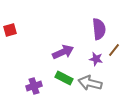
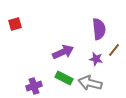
red square: moved 5 px right, 6 px up
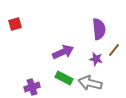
purple cross: moved 2 px left, 1 px down
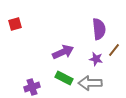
gray arrow: rotated 15 degrees counterclockwise
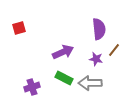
red square: moved 4 px right, 4 px down
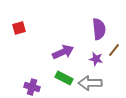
purple cross: rotated 35 degrees clockwise
